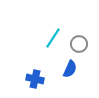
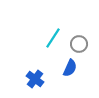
blue semicircle: moved 1 px up
blue cross: rotated 24 degrees clockwise
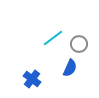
cyan line: rotated 20 degrees clockwise
blue cross: moved 3 px left
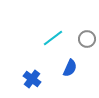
gray circle: moved 8 px right, 5 px up
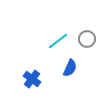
cyan line: moved 5 px right, 3 px down
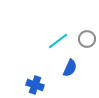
blue cross: moved 3 px right, 6 px down; rotated 18 degrees counterclockwise
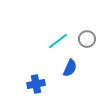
blue cross: moved 1 px right, 1 px up; rotated 30 degrees counterclockwise
